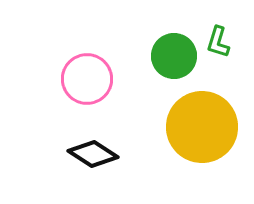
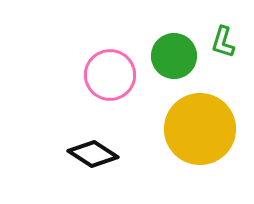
green L-shape: moved 5 px right
pink circle: moved 23 px right, 4 px up
yellow circle: moved 2 px left, 2 px down
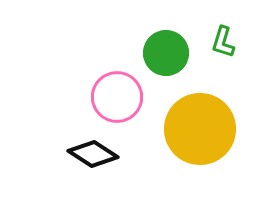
green circle: moved 8 px left, 3 px up
pink circle: moved 7 px right, 22 px down
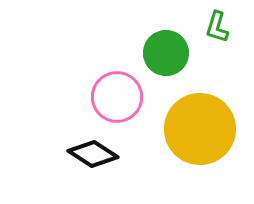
green L-shape: moved 6 px left, 15 px up
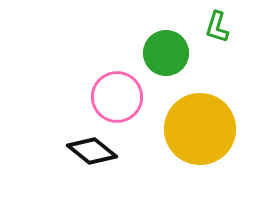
black diamond: moved 1 px left, 3 px up; rotated 6 degrees clockwise
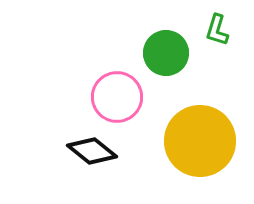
green L-shape: moved 3 px down
yellow circle: moved 12 px down
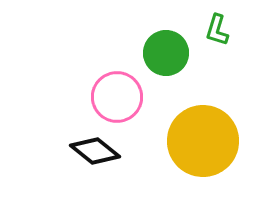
yellow circle: moved 3 px right
black diamond: moved 3 px right
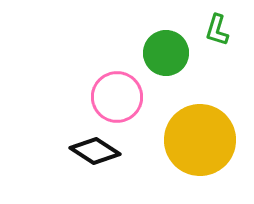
yellow circle: moved 3 px left, 1 px up
black diamond: rotated 6 degrees counterclockwise
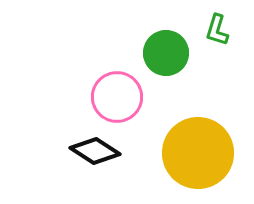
yellow circle: moved 2 px left, 13 px down
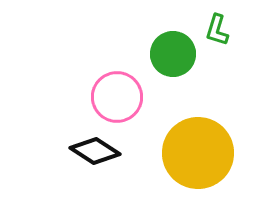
green circle: moved 7 px right, 1 px down
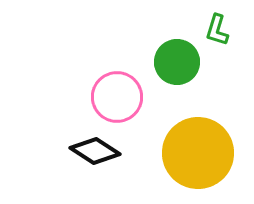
green circle: moved 4 px right, 8 px down
